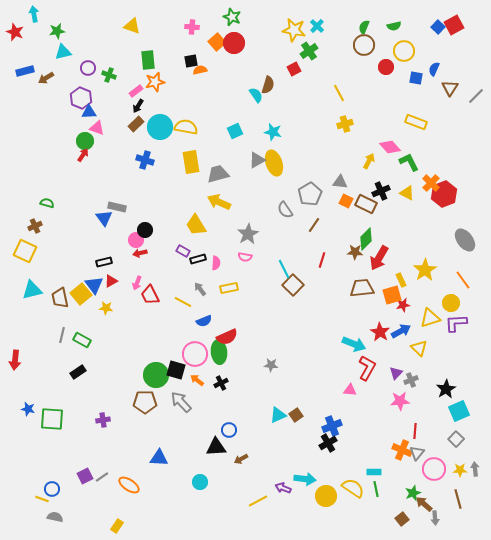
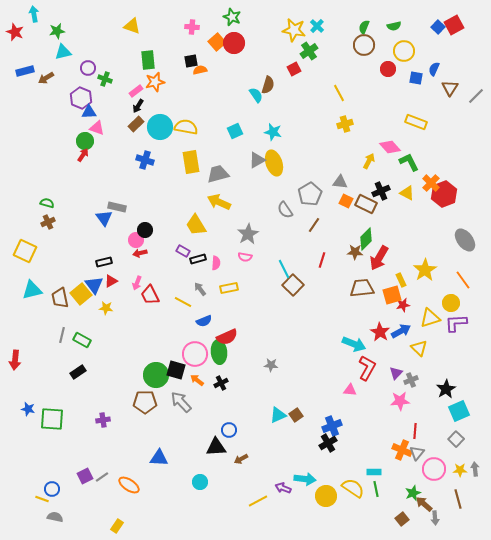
red circle at (386, 67): moved 2 px right, 2 px down
green cross at (109, 75): moved 4 px left, 4 px down
brown cross at (35, 226): moved 13 px right, 4 px up
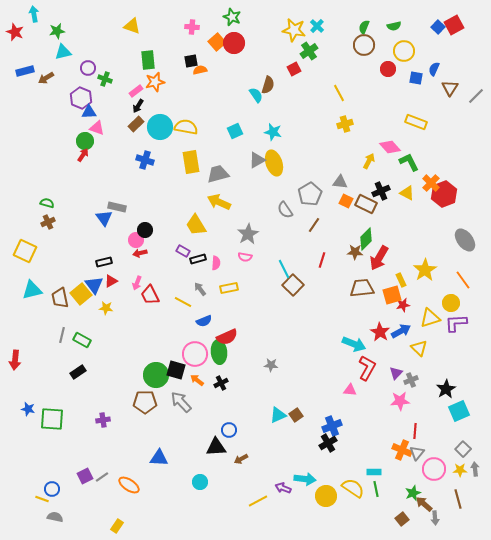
gray square at (456, 439): moved 7 px right, 10 px down
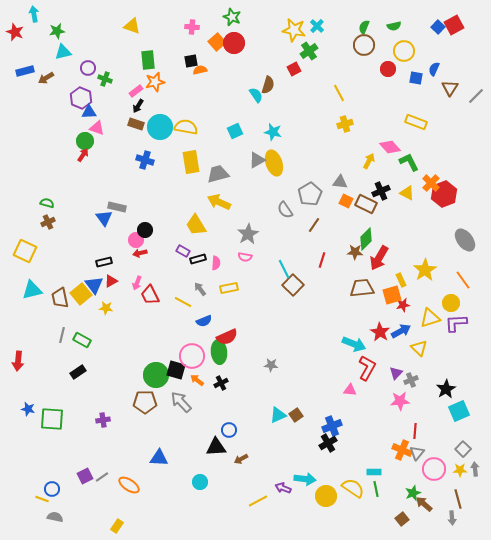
brown rectangle at (136, 124): rotated 63 degrees clockwise
pink circle at (195, 354): moved 3 px left, 2 px down
red arrow at (15, 360): moved 3 px right, 1 px down
gray arrow at (435, 518): moved 17 px right
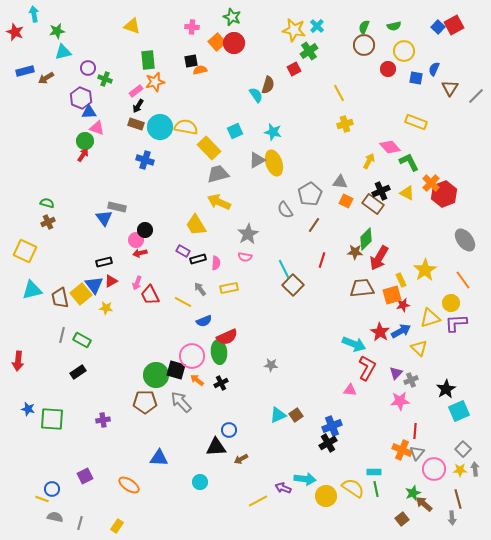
yellow rectangle at (191, 162): moved 18 px right, 14 px up; rotated 35 degrees counterclockwise
brown rectangle at (366, 204): moved 7 px right; rotated 10 degrees clockwise
gray line at (102, 477): moved 22 px left, 46 px down; rotated 40 degrees counterclockwise
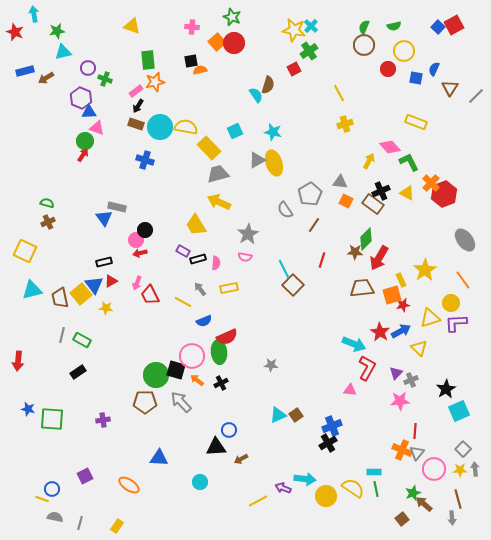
cyan cross at (317, 26): moved 6 px left
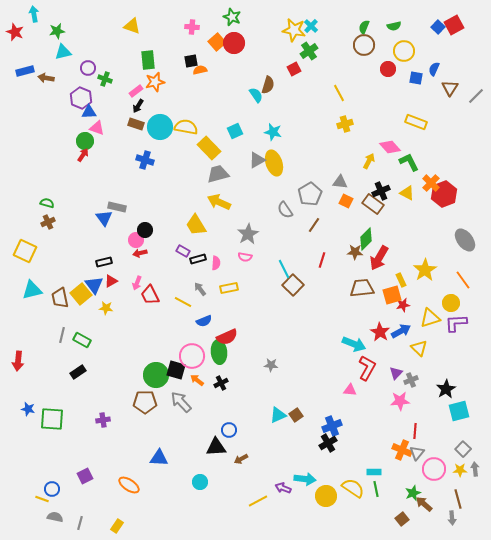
brown arrow at (46, 78): rotated 42 degrees clockwise
cyan square at (459, 411): rotated 10 degrees clockwise
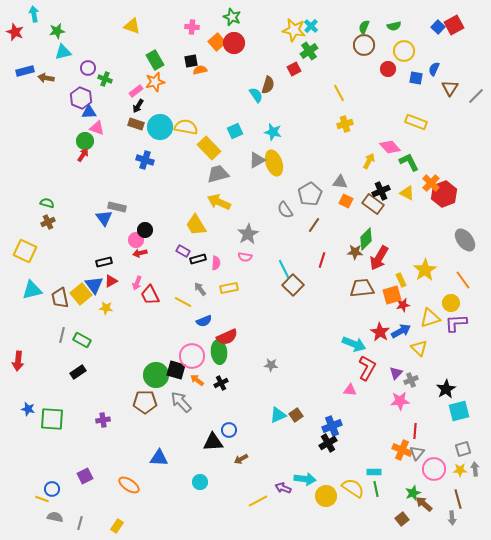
green rectangle at (148, 60): moved 7 px right; rotated 24 degrees counterclockwise
black triangle at (216, 447): moved 3 px left, 5 px up
gray square at (463, 449): rotated 28 degrees clockwise
